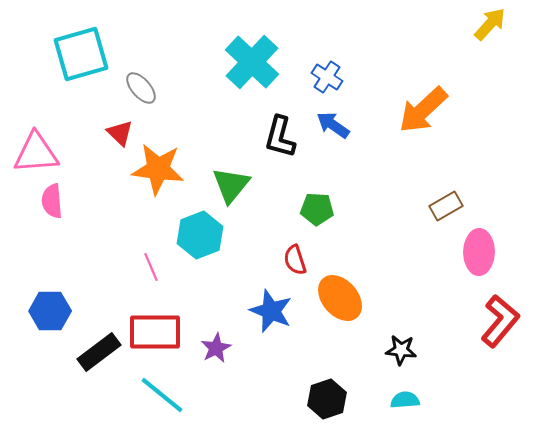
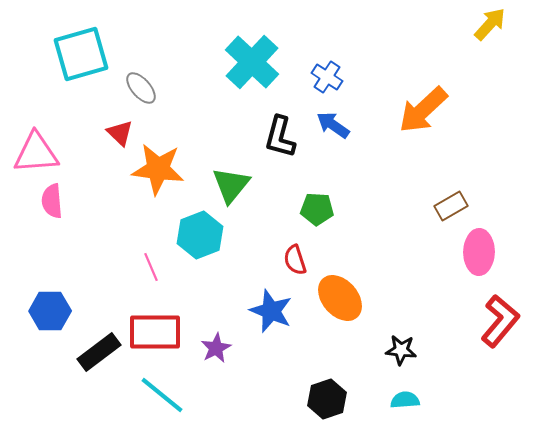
brown rectangle: moved 5 px right
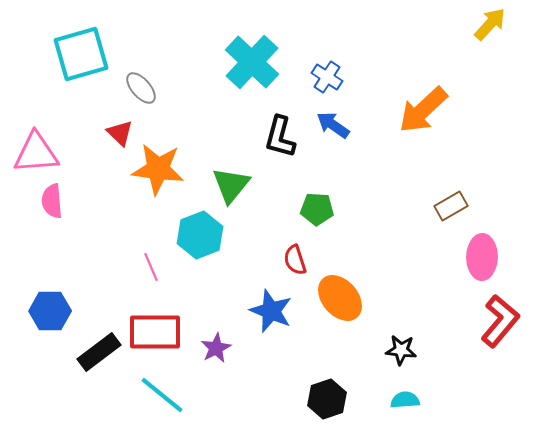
pink ellipse: moved 3 px right, 5 px down
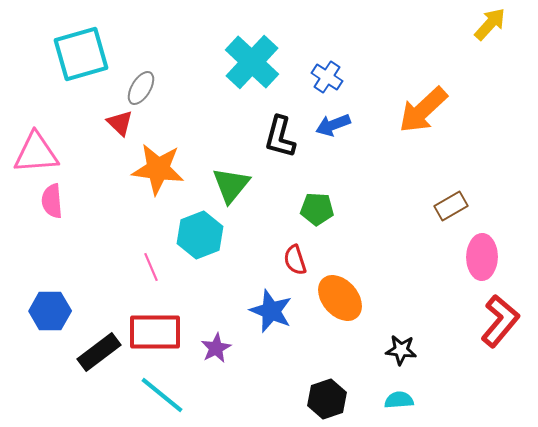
gray ellipse: rotated 72 degrees clockwise
blue arrow: rotated 56 degrees counterclockwise
red triangle: moved 10 px up
cyan semicircle: moved 6 px left
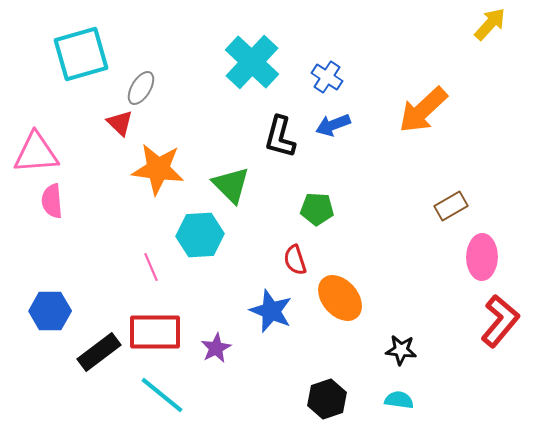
green triangle: rotated 24 degrees counterclockwise
cyan hexagon: rotated 18 degrees clockwise
cyan semicircle: rotated 12 degrees clockwise
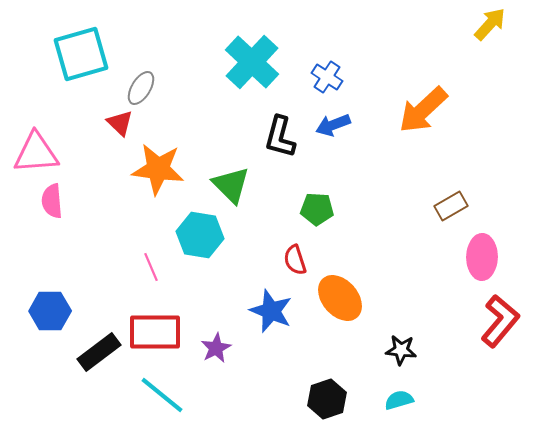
cyan hexagon: rotated 12 degrees clockwise
cyan semicircle: rotated 24 degrees counterclockwise
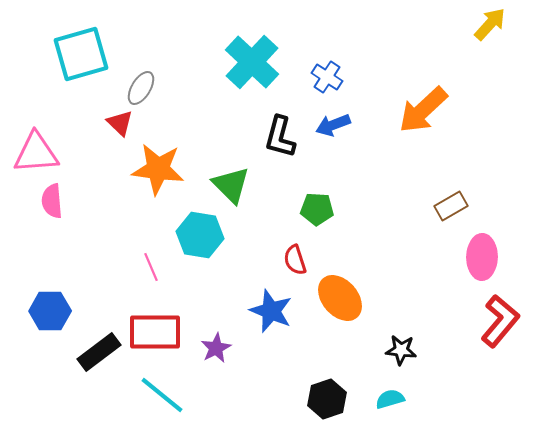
cyan semicircle: moved 9 px left, 1 px up
